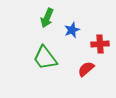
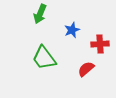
green arrow: moved 7 px left, 4 px up
green trapezoid: moved 1 px left
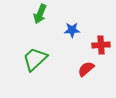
blue star: rotated 21 degrees clockwise
red cross: moved 1 px right, 1 px down
green trapezoid: moved 9 px left, 1 px down; rotated 84 degrees clockwise
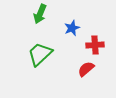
blue star: moved 2 px up; rotated 21 degrees counterclockwise
red cross: moved 6 px left
green trapezoid: moved 5 px right, 5 px up
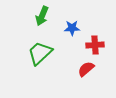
green arrow: moved 2 px right, 2 px down
blue star: rotated 21 degrees clockwise
green trapezoid: moved 1 px up
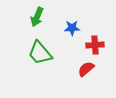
green arrow: moved 5 px left, 1 px down
green trapezoid: rotated 88 degrees counterclockwise
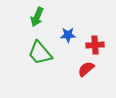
blue star: moved 4 px left, 7 px down
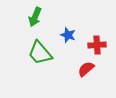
green arrow: moved 2 px left
blue star: rotated 21 degrees clockwise
red cross: moved 2 px right
